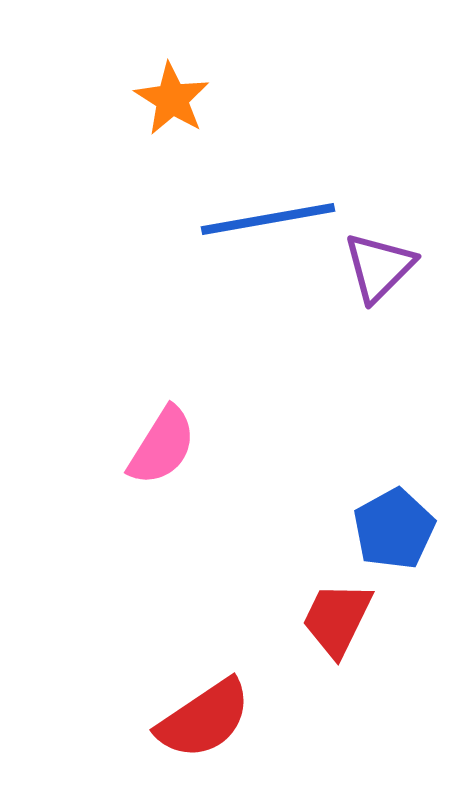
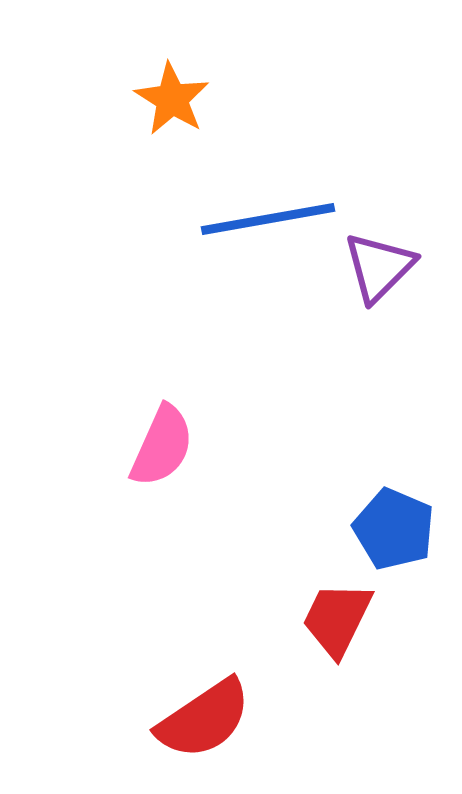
pink semicircle: rotated 8 degrees counterclockwise
blue pentagon: rotated 20 degrees counterclockwise
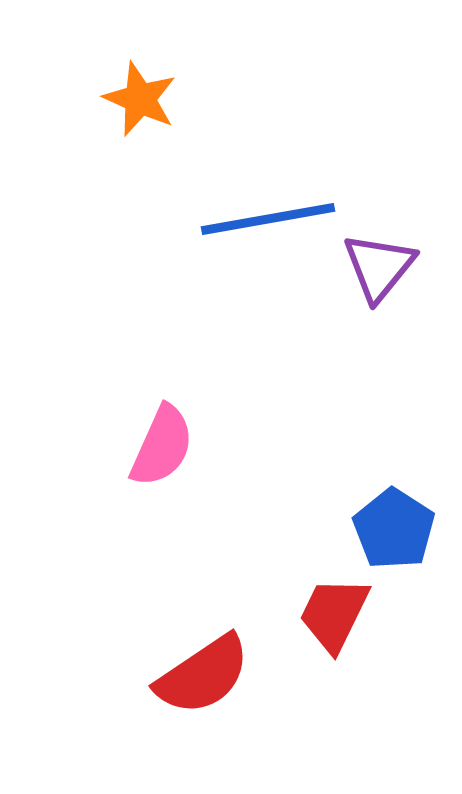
orange star: moved 32 px left; rotated 8 degrees counterclockwise
purple triangle: rotated 6 degrees counterclockwise
blue pentagon: rotated 10 degrees clockwise
red trapezoid: moved 3 px left, 5 px up
red semicircle: moved 1 px left, 44 px up
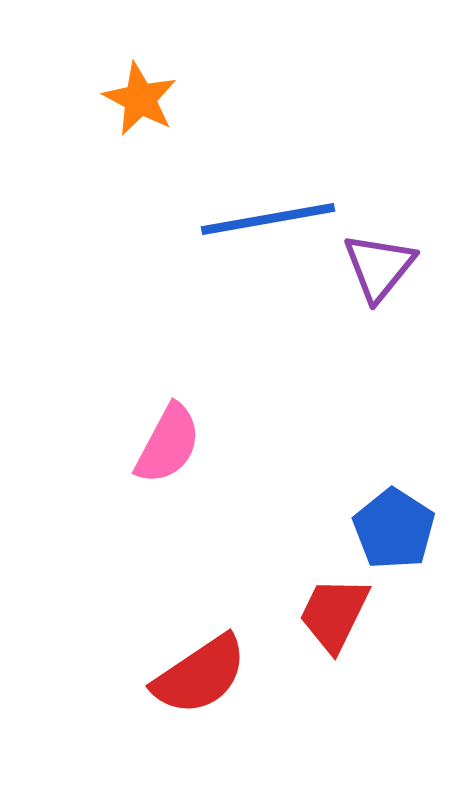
orange star: rotated 4 degrees clockwise
pink semicircle: moved 6 px right, 2 px up; rotated 4 degrees clockwise
red semicircle: moved 3 px left
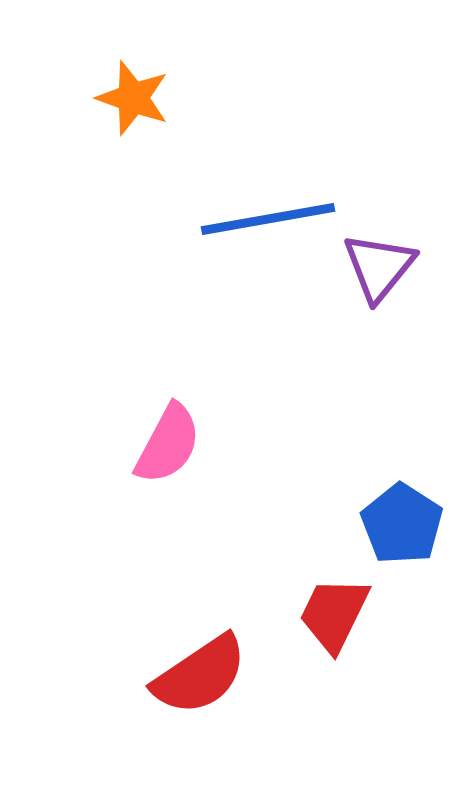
orange star: moved 7 px left, 1 px up; rotated 8 degrees counterclockwise
blue pentagon: moved 8 px right, 5 px up
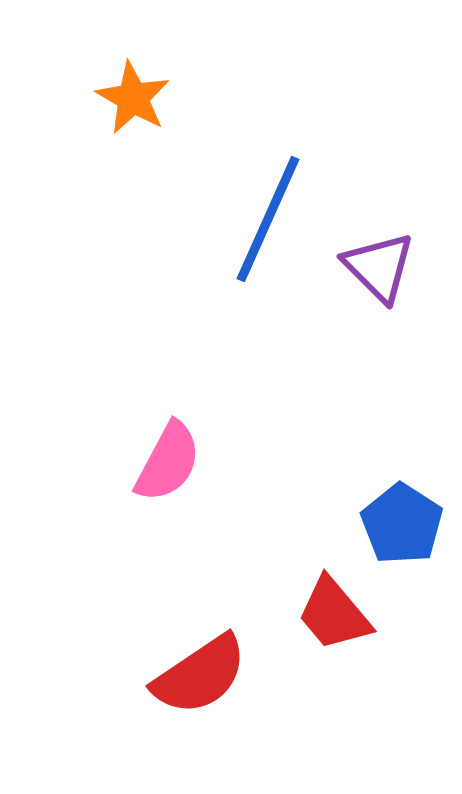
orange star: rotated 10 degrees clockwise
blue line: rotated 56 degrees counterclockwise
purple triangle: rotated 24 degrees counterclockwise
pink semicircle: moved 18 px down
red trapezoid: rotated 66 degrees counterclockwise
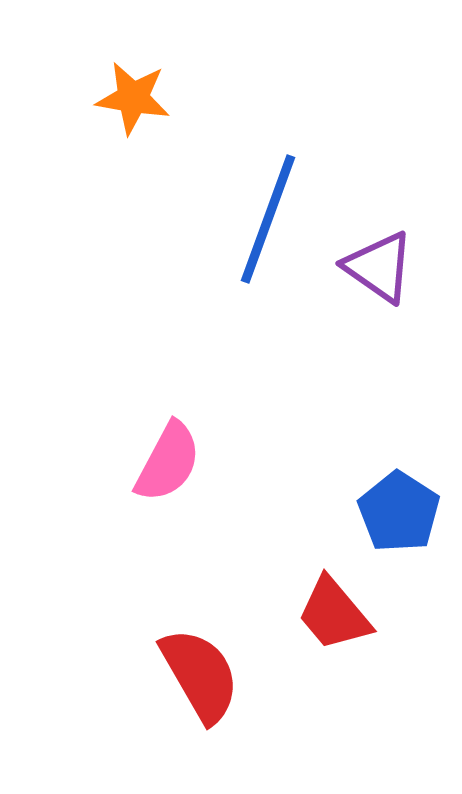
orange star: rotated 20 degrees counterclockwise
blue line: rotated 4 degrees counterclockwise
purple triangle: rotated 10 degrees counterclockwise
blue pentagon: moved 3 px left, 12 px up
red semicircle: rotated 86 degrees counterclockwise
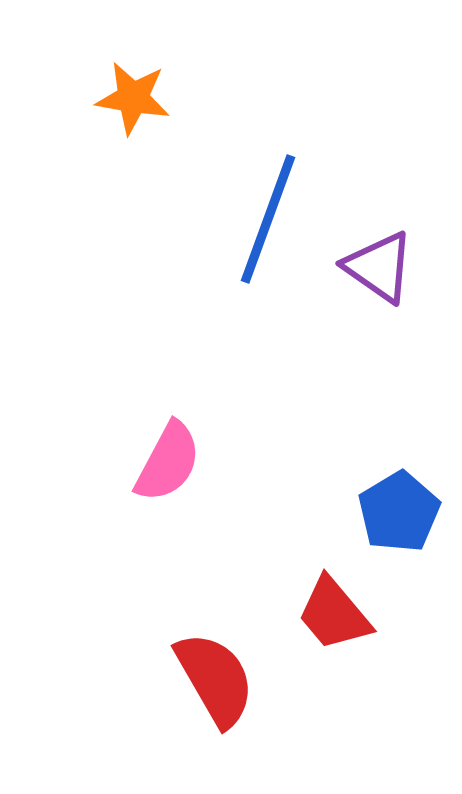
blue pentagon: rotated 8 degrees clockwise
red semicircle: moved 15 px right, 4 px down
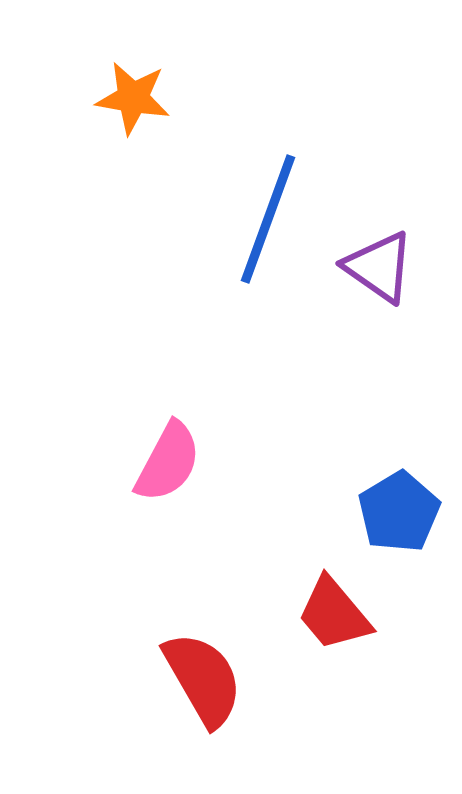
red semicircle: moved 12 px left
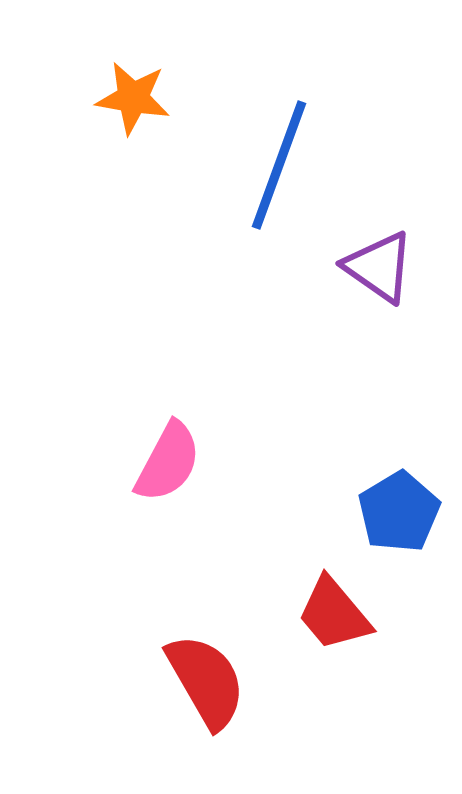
blue line: moved 11 px right, 54 px up
red semicircle: moved 3 px right, 2 px down
